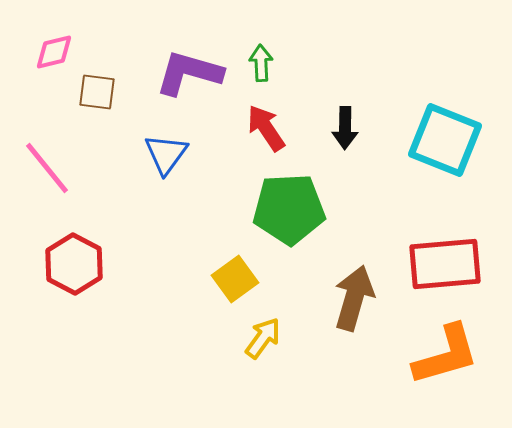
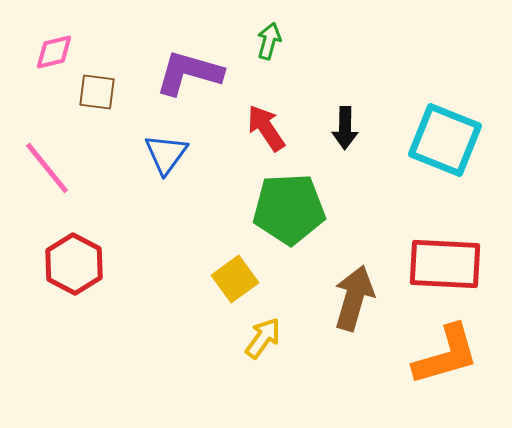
green arrow: moved 8 px right, 22 px up; rotated 18 degrees clockwise
red rectangle: rotated 8 degrees clockwise
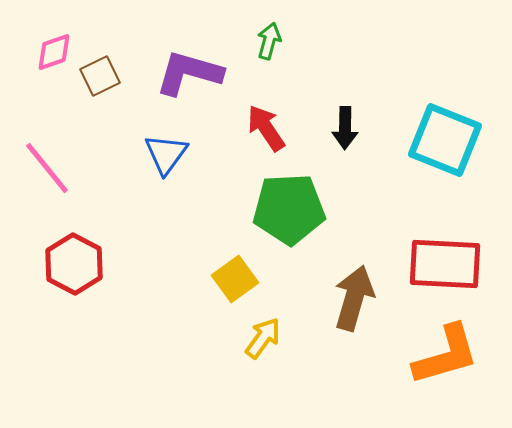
pink diamond: rotated 6 degrees counterclockwise
brown square: moved 3 px right, 16 px up; rotated 33 degrees counterclockwise
